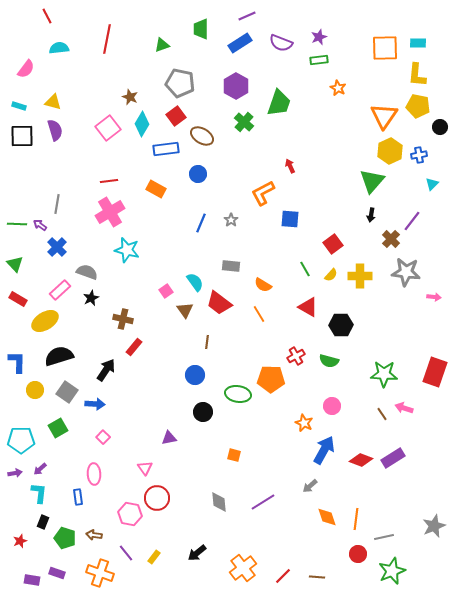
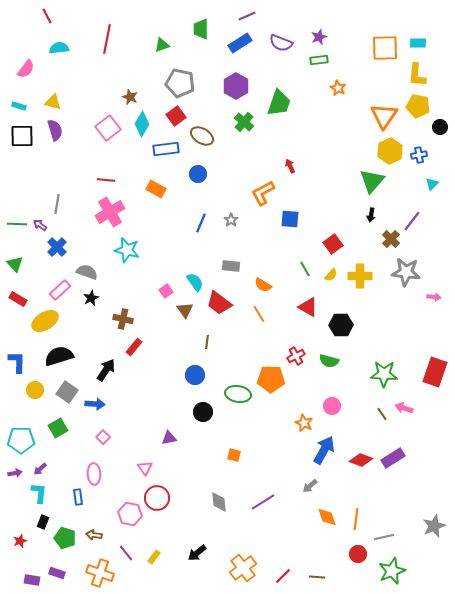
red line at (109, 181): moved 3 px left, 1 px up; rotated 12 degrees clockwise
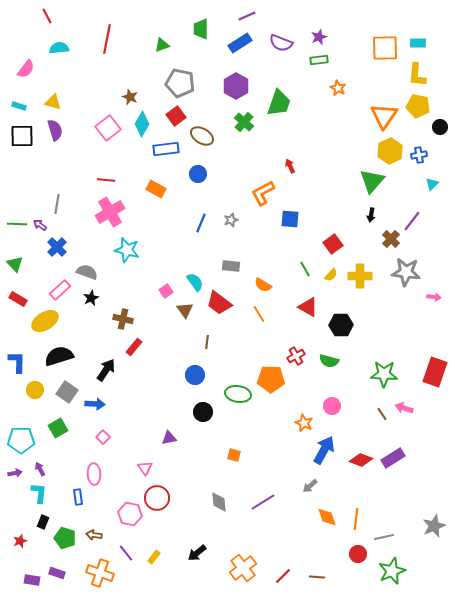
gray star at (231, 220): rotated 16 degrees clockwise
purple arrow at (40, 469): rotated 104 degrees clockwise
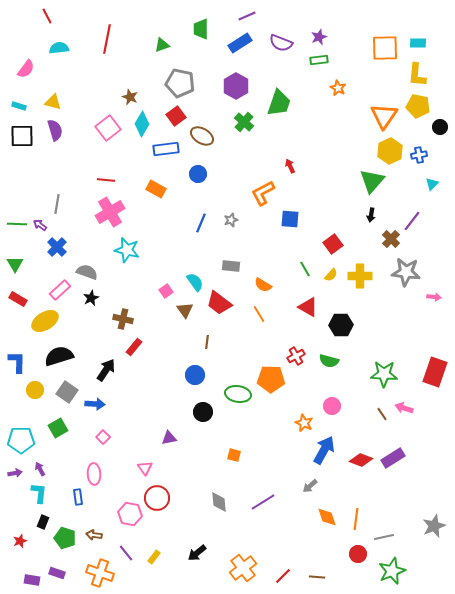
green triangle at (15, 264): rotated 12 degrees clockwise
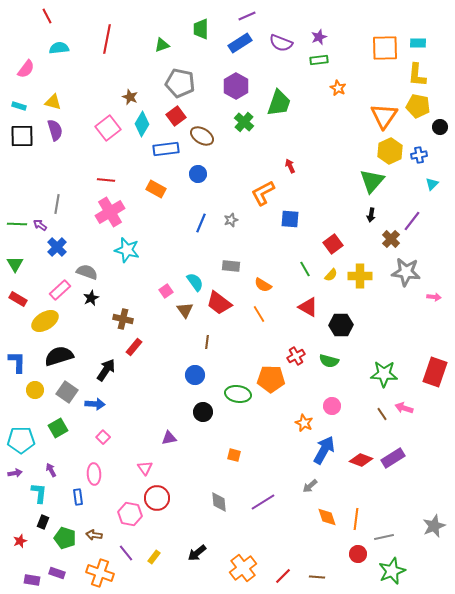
purple arrow at (40, 469): moved 11 px right, 1 px down
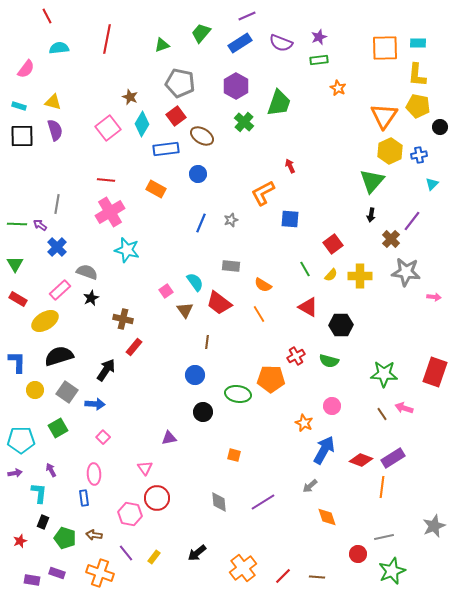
green trapezoid at (201, 29): moved 4 px down; rotated 40 degrees clockwise
blue rectangle at (78, 497): moved 6 px right, 1 px down
orange line at (356, 519): moved 26 px right, 32 px up
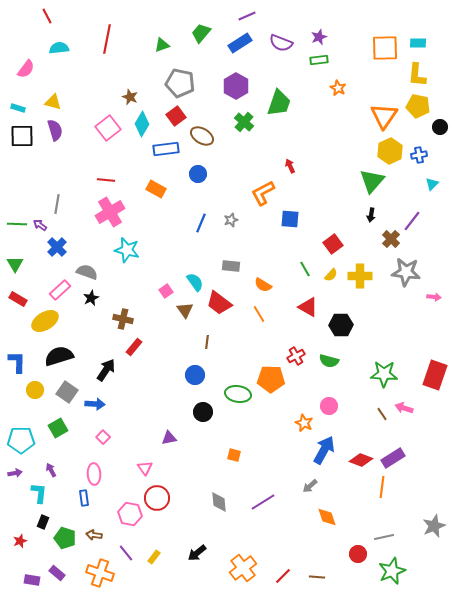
cyan rectangle at (19, 106): moved 1 px left, 2 px down
red rectangle at (435, 372): moved 3 px down
pink circle at (332, 406): moved 3 px left
purple rectangle at (57, 573): rotated 21 degrees clockwise
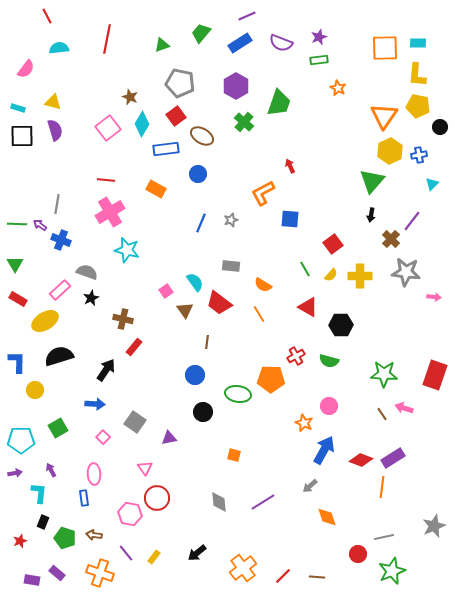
blue cross at (57, 247): moved 4 px right, 7 px up; rotated 24 degrees counterclockwise
gray square at (67, 392): moved 68 px right, 30 px down
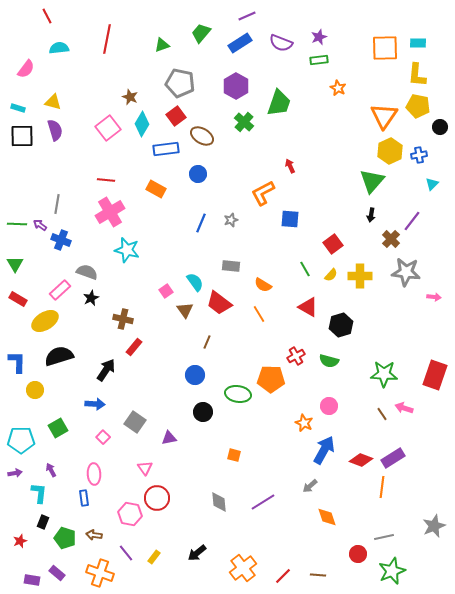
black hexagon at (341, 325): rotated 15 degrees counterclockwise
brown line at (207, 342): rotated 16 degrees clockwise
brown line at (317, 577): moved 1 px right, 2 px up
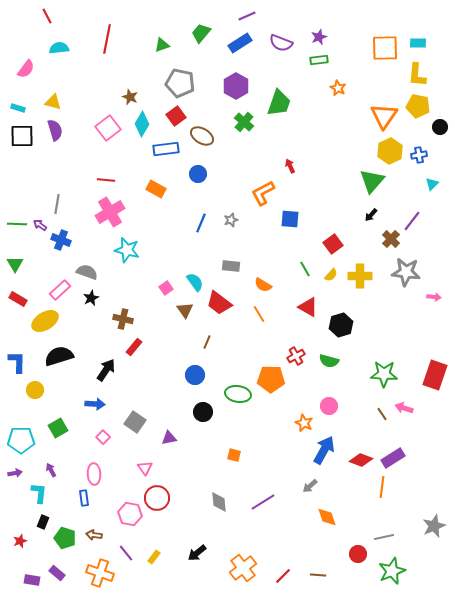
black arrow at (371, 215): rotated 32 degrees clockwise
pink square at (166, 291): moved 3 px up
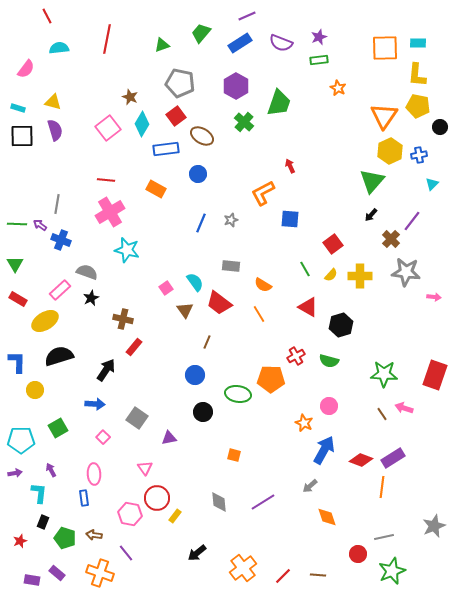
gray square at (135, 422): moved 2 px right, 4 px up
yellow rectangle at (154, 557): moved 21 px right, 41 px up
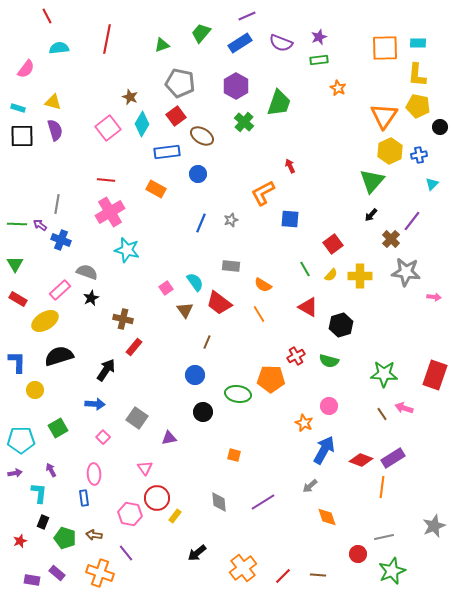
blue rectangle at (166, 149): moved 1 px right, 3 px down
